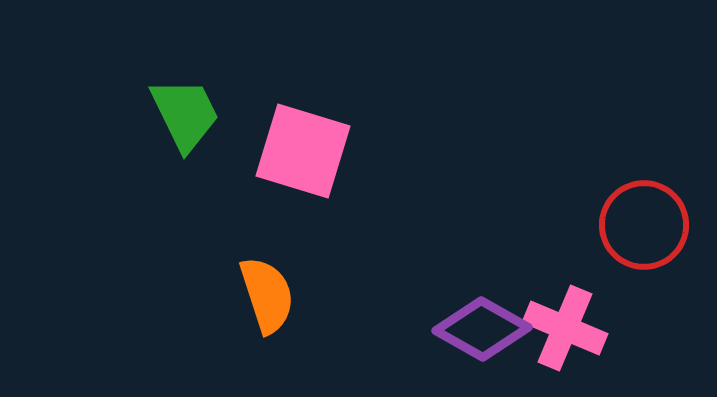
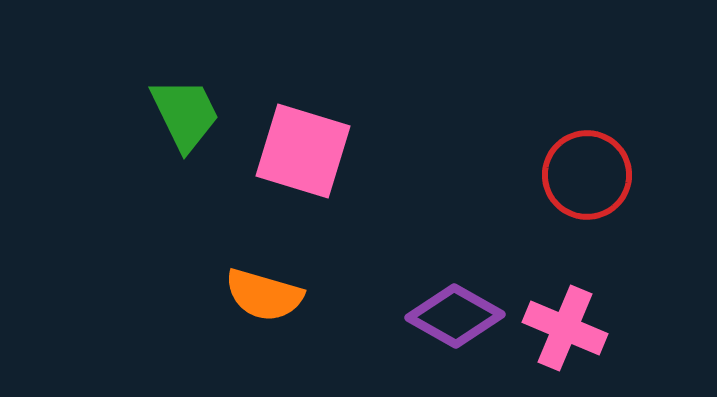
red circle: moved 57 px left, 50 px up
orange semicircle: moved 3 px left; rotated 124 degrees clockwise
purple diamond: moved 27 px left, 13 px up
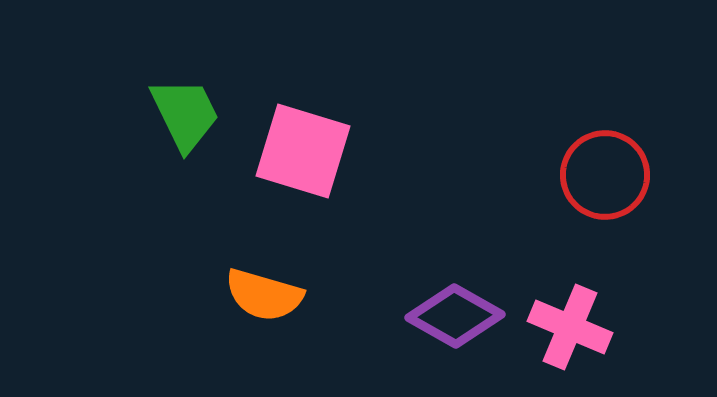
red circle: moved 18 px right
pink cross: moved 5 px right, 1 px up
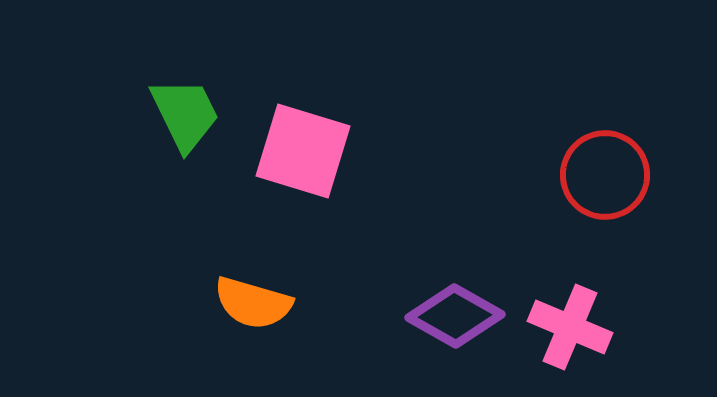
orange semicircle: moved 11 px left, 8 px down
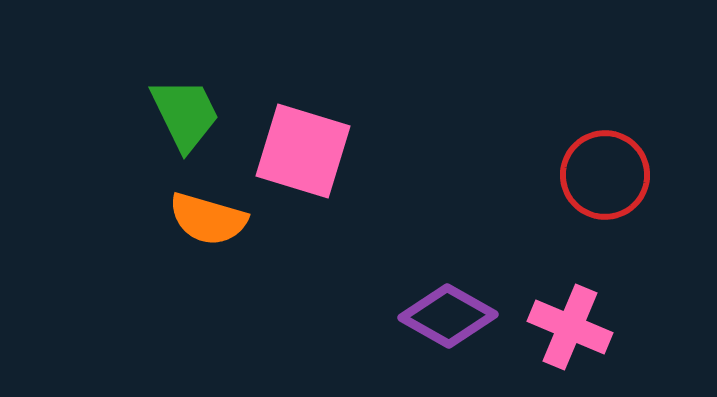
orange semicircle: moved 45 px left, 84 px up
purple diamond: moved 7 px left
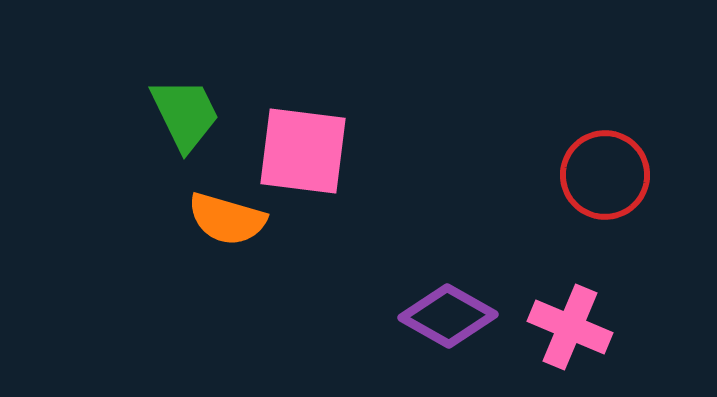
pink square: rotated 10 degrees counterclockwise
orange semicircle: moved 19 px right
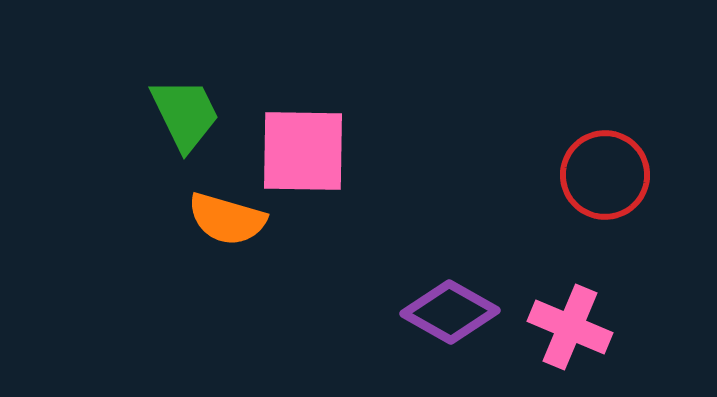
pink square: rotated 6 degrees counterclockwise
purple diamond: moved 2 px right, 4 px up
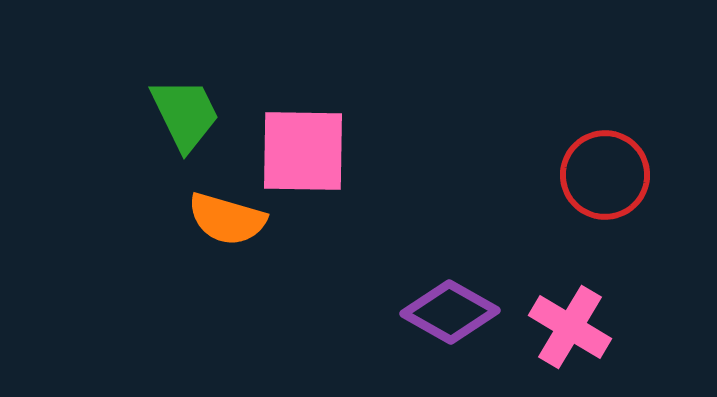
pink cross: rotated 8 degrees clockwise
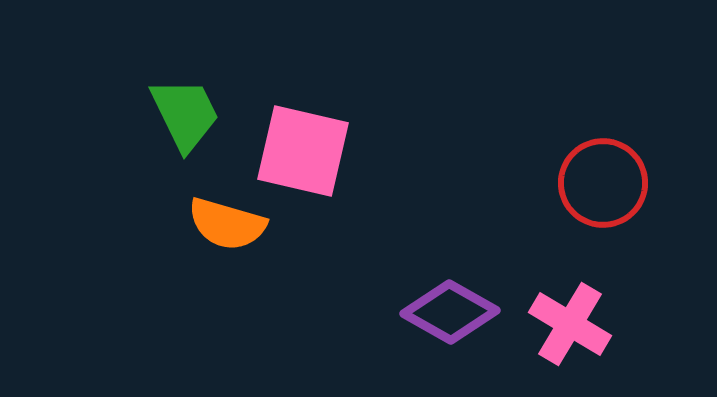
pink square: rotated 12 degrees clockwise
red circle: moved 2 px left, 8 px down
orange semicircle: moved 5 px down
pink cross: moved 3 px up
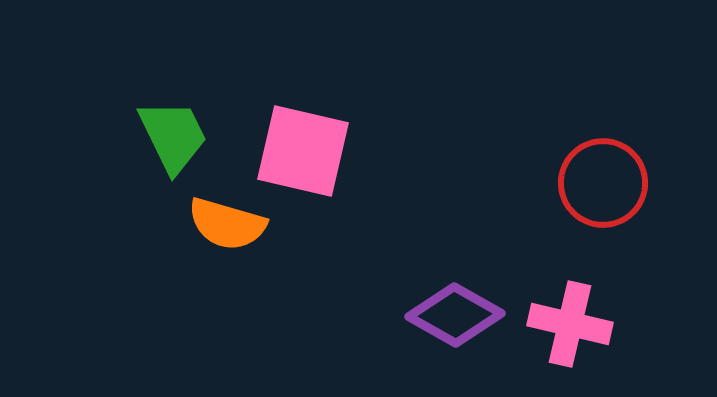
green trapezoid: moved 12 px left, 22 px down
purple diamond: moved 5 px right, 3 px down
pink cross: rotated 18 degrees counterclockwise
